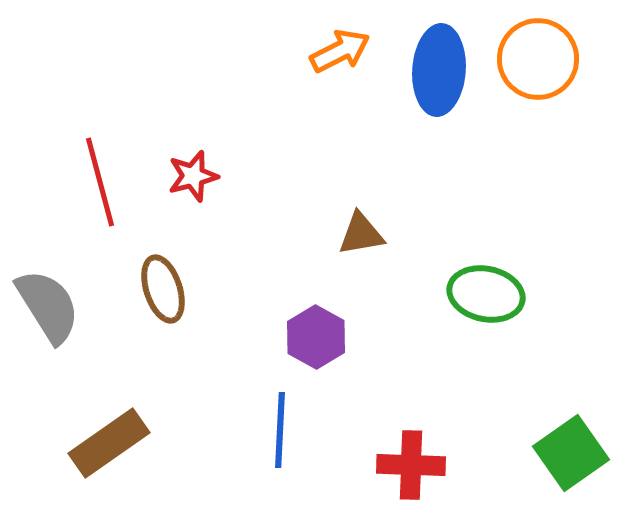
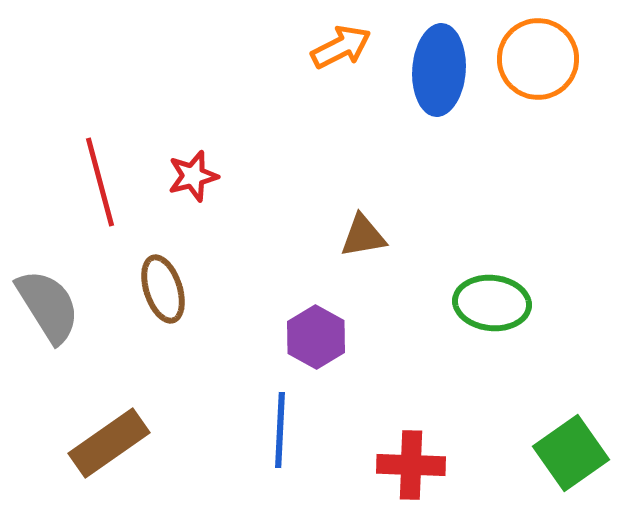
orange arrow: moved 1 px right, 4 px up
brown triangle: moved 2 px right, 2 px down
green ellipse: moved 6 px right, 9 px down; rotated 6 degrees counterclockwise
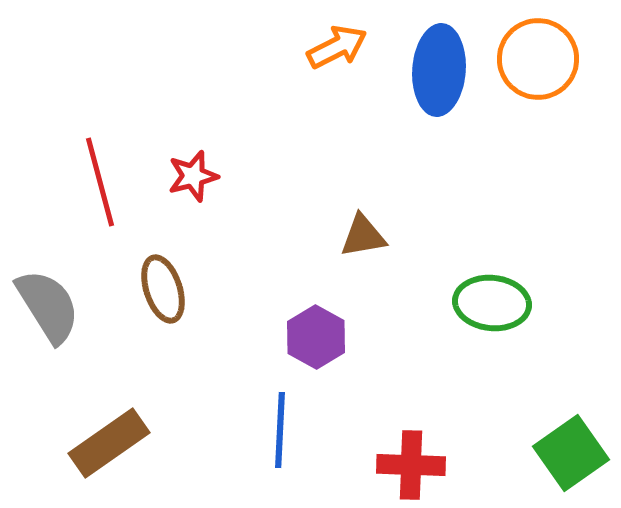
orange arrow: moved 4 px left
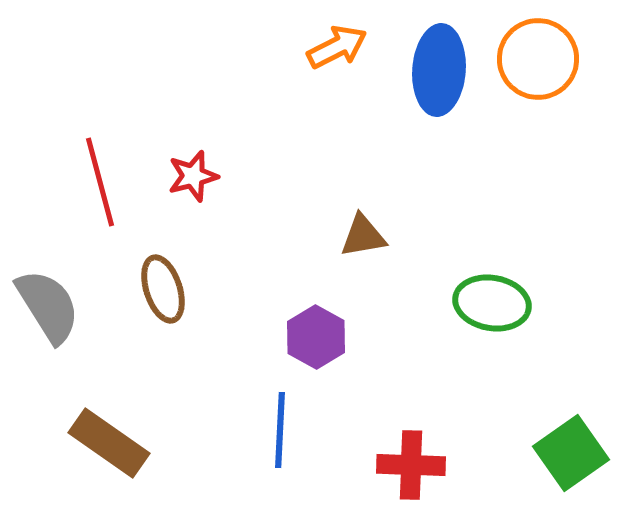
green ellipse: rotated 4 degrees clockwise
brown rectangle: rotated 70 degrees clockwise
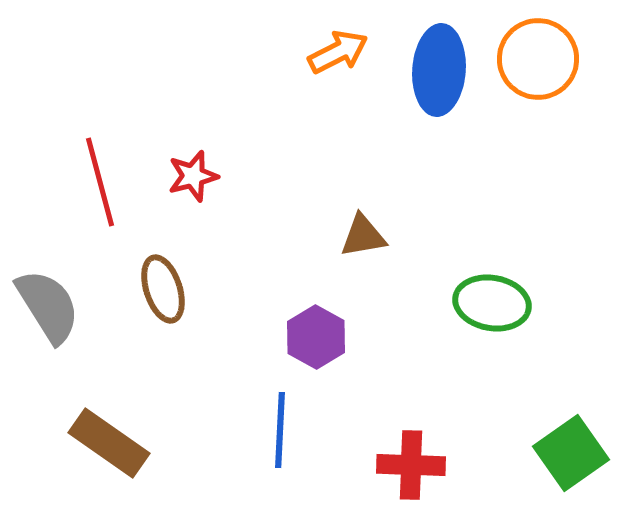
orange arrow: moved 1 px right, 5 px down
